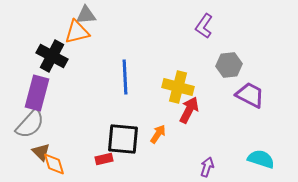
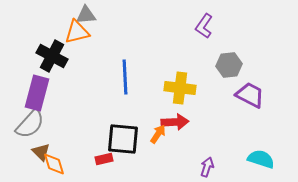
yellow cross: moved 2 px right, 1 px down; rotated 8 degrees counterclockwise
red arrow: moved 14 px left, 12 px down; rotated 60 degrees clockwise
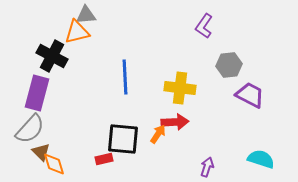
gray semicircle: moved 5 px down
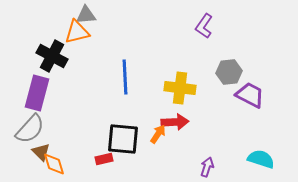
gray hexagon: moved 7 px down
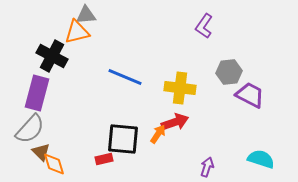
blue line: rotated 64 degrees counterclockwise
red arrow: rotated 16 degrees counterclockwise
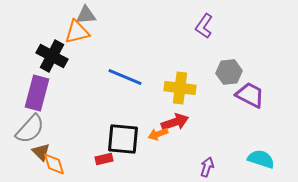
orange arrow: rotated 144 degrees counterclockwise
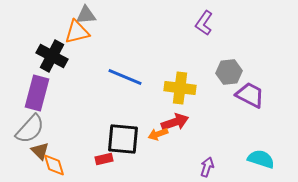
purple L-shape: moved 3 px up
brown triangle: moved 1 px left, 1 px up
orange diamond: moved 1 px down
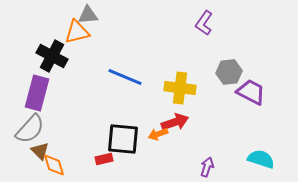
gray triangle: moved 2 px right
purple trapezoid: moved 1 px right, 3 px up
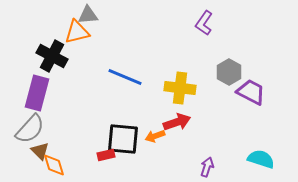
gray hexagon: rotated 25 degrees counterclockwise
red arrow: moved 2 px right
orange arrow: moved 3 px left, 2 px down
red rectangle: moved 2 px right, 4 px up
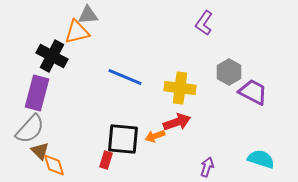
purple trapezoid: moved 2 px right
red rectangle: moved 5 px down; rotated 60 degrees counterclockwise
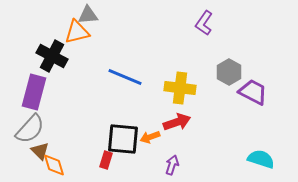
purple rectangle: moved 3 px left, 1 px up
orange arrow: moved 5 px left, 1 px down
purple arrow: moved 35 px left, 2 px up
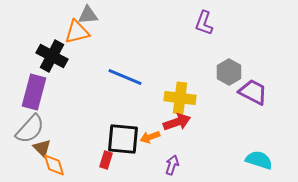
purple L-shape: rotated 15 degrees counterclockwise
yellow cross: moved 10 px down
brown triangle: moved 2 px right, 3 px up
cyan semicircle: moved 2 px left, 1 px down
